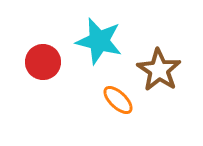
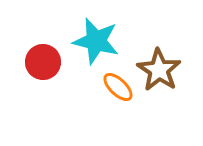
cyan star: moved 3 px left
orange ellipse: moved 13 px up
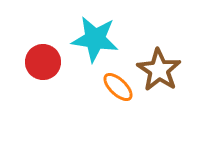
cyan star: moved 1 px left, 2 px up; rotated 6 degrees counterclockwise
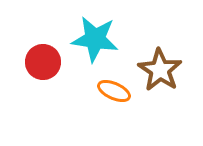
brown star: moved 1 px right
orange ellipse: moved 4 px left, 4 px down; rotated 20 degrees counterclockwise
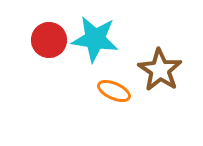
red circle: moved 6 px right, 22 px up
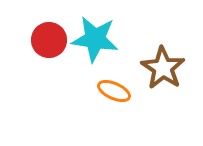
brown star: moved 3 px right, 2 px up
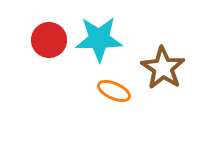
cyan star: moved 4 px right; rotated 9 degrees counterclockwise
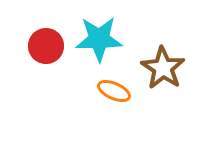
red circle: moved 3 px left, 6 px down
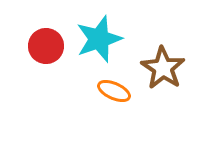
cyan star: rotated 18 degrees counterclockwise
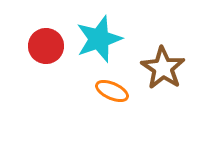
orange ellipse: moved 2 px left
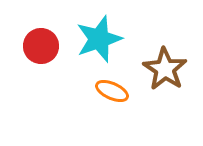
red circle: moved 5 px left
brown star: moved 2 px right, 1 px down
